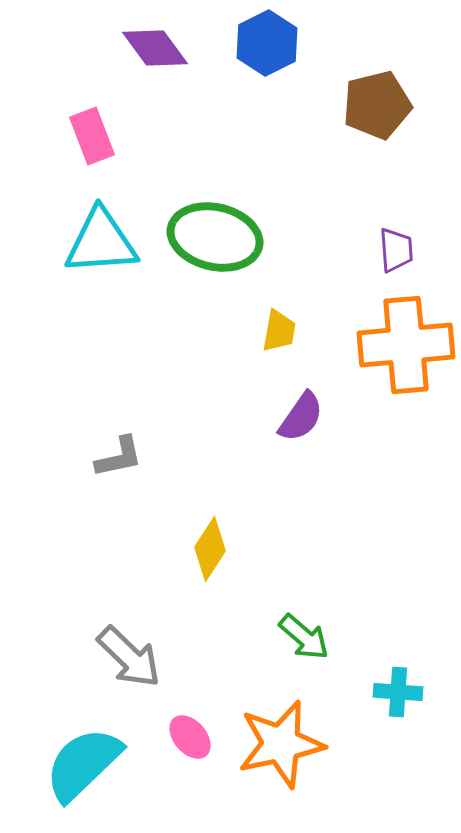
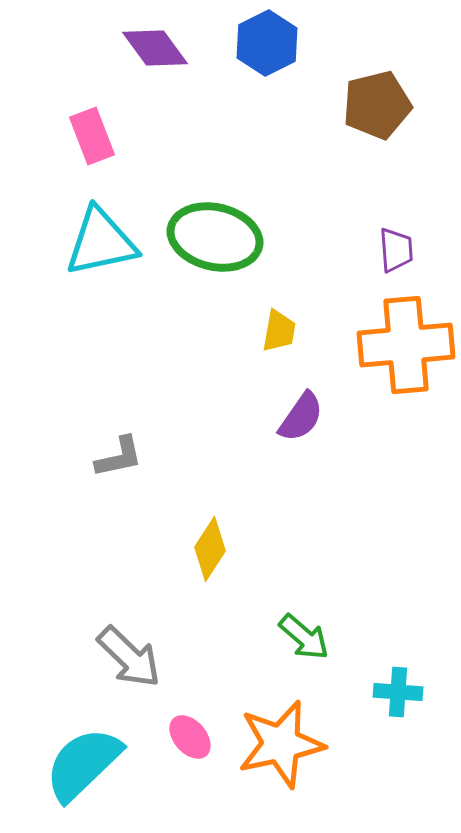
cyan triangle: rotated 8 degrees counterclockwise
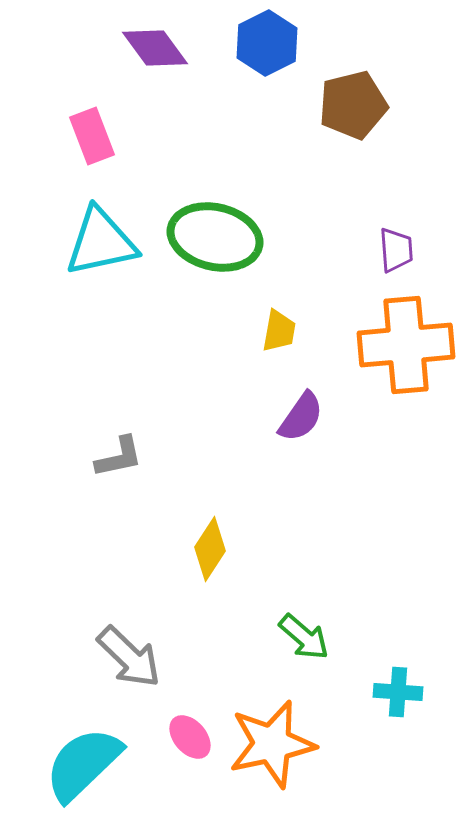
brown pentagon: moved 24 px left
orange star: moved 9 px left
